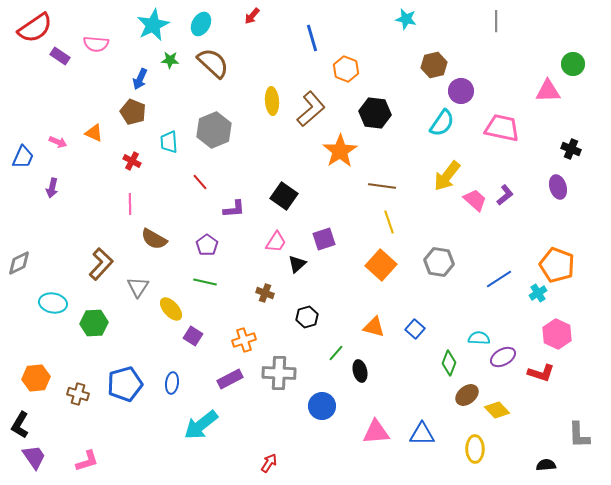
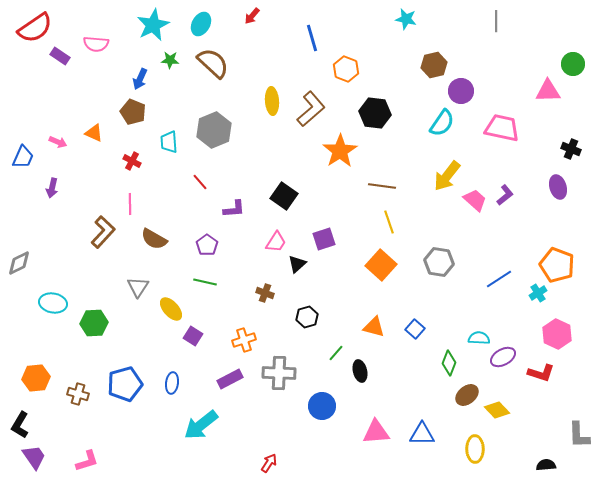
brown L-shape at (101, 264): moved 2 px right, 32 px up
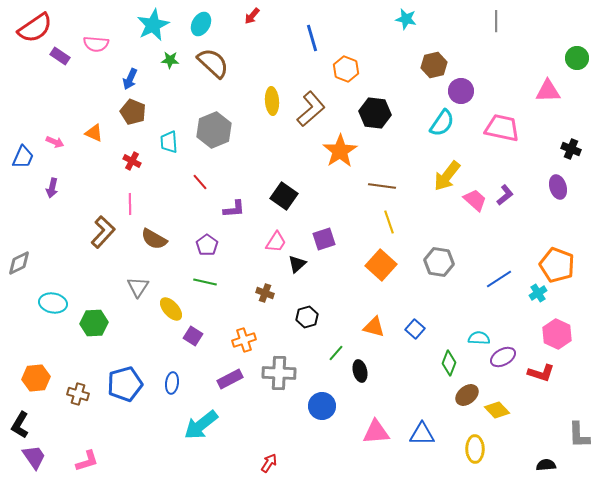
green circle at (573, 64): moved 4 px right, 6 px up
blue arrow at (140, 79): moved 10 px left
pink arrow at (58, 142): moved 3 px left
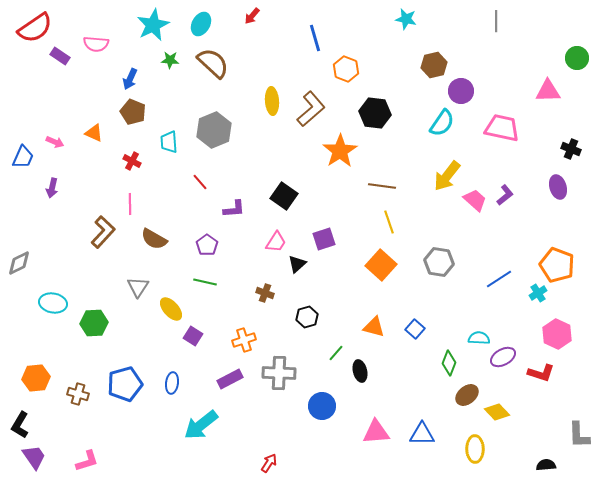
blue line at (312, 38): moved 3 px right
yellow diamond at (497, 410): moved 2 px down
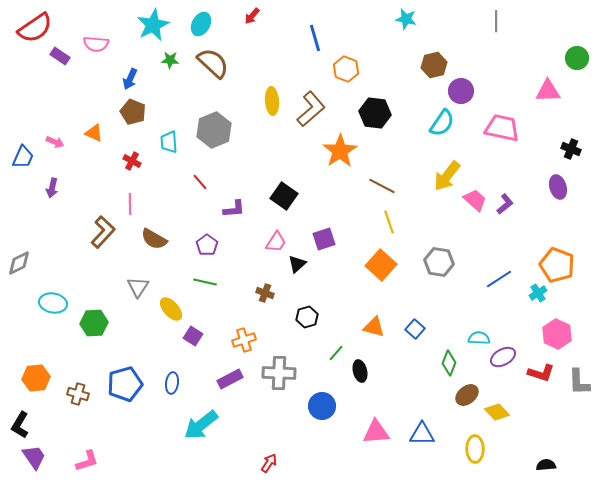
brown line at (382, 186): rotated 20 degrees clockwise
purple L-shape at (505, 195): moved 9 px down
gray L-shape at (579, 435): moved 53 px up
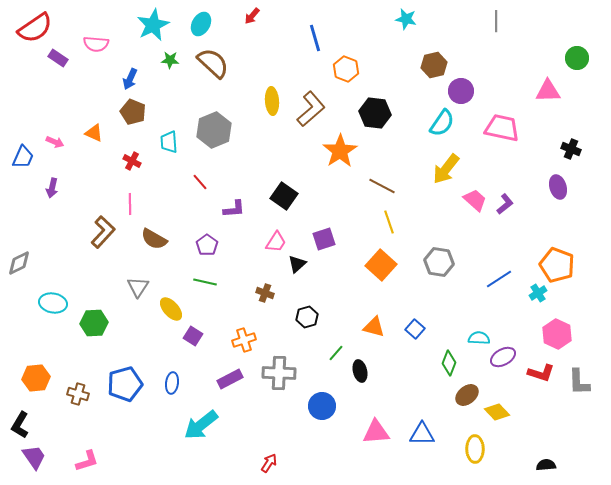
purple rectangle at (60, 56): moved 2 px left, 2 px down
yellow arrow at (447, 176): moved 1 px left, 7 px up
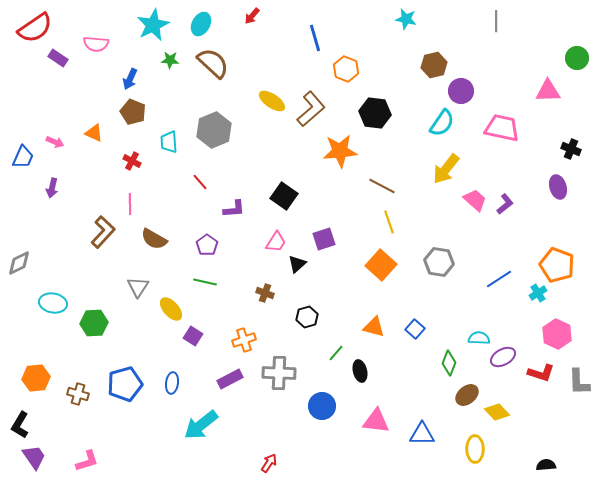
yellow ellipse at (272, 101): rotated 52 degrees counterclockwise
orange star at (340, 151): rotated 28 degrees clockwise
pink triangle at (376, 432): moved 11 px up; rotated 12 degrees clockwise
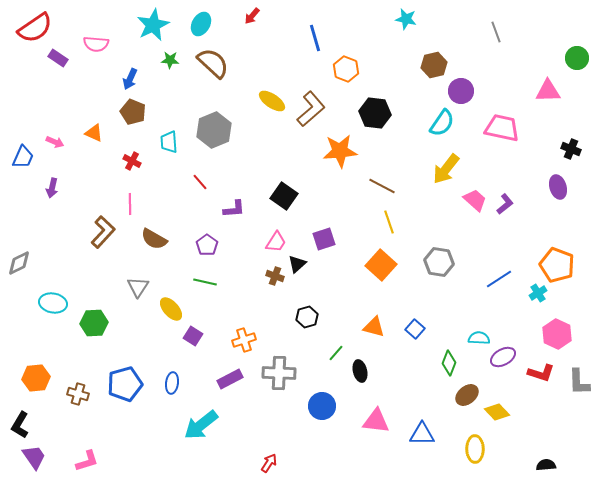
gray line at (496, 21): moved 11 px down; rotated 20 degrees counterclockwise
brown cross at (265, 293): moved 10 px right, 17 px up
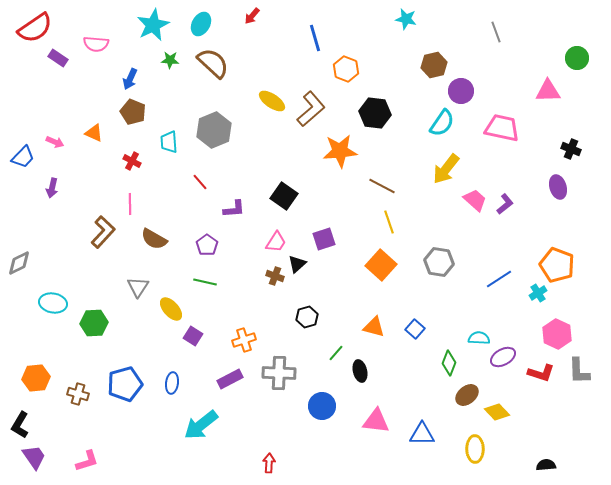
blue trapezoid at (23, 157): rotated 20 degrees clockwise
gray L-shape at (579, 382): moved 11 px up
red arrow at (269, 463): rotated 30 degrees counterclockwise
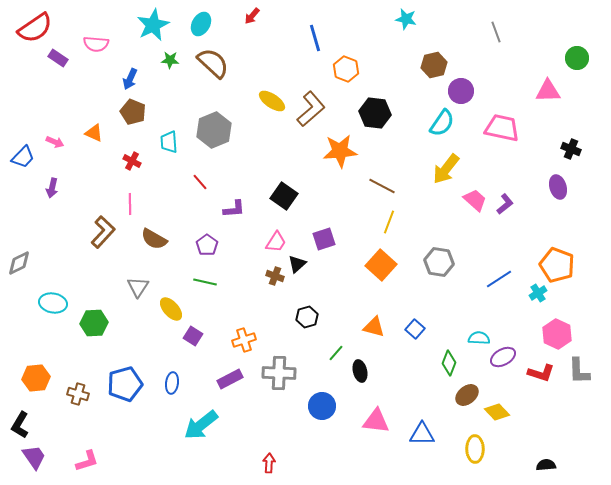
yellow line at (389, 222): rotated 40 degrees clockwise
